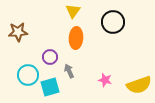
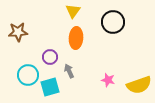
pink star: moved 3 px right
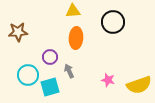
yellow triangle: rotated 49 degrees clockwise
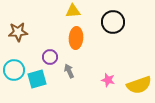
cyan circle: moved 14 px left, 5 px up
cyan square: moved 13 px left, 8 px up
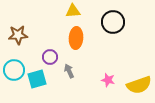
brown star: moved 3 px down
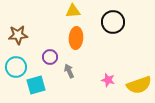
cyan circle: moved 2 px right, 3 px up
cyan square: moved 1 px left, 6 px down
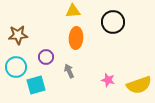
purple circle: moved 4 px left
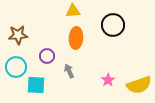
black circle: moved 3 px down
purple circle: moved 1 px right, 1 px up
pink star: rotated 24 degrees clockwise
cyan square: rotated 18 degrees clockwise
